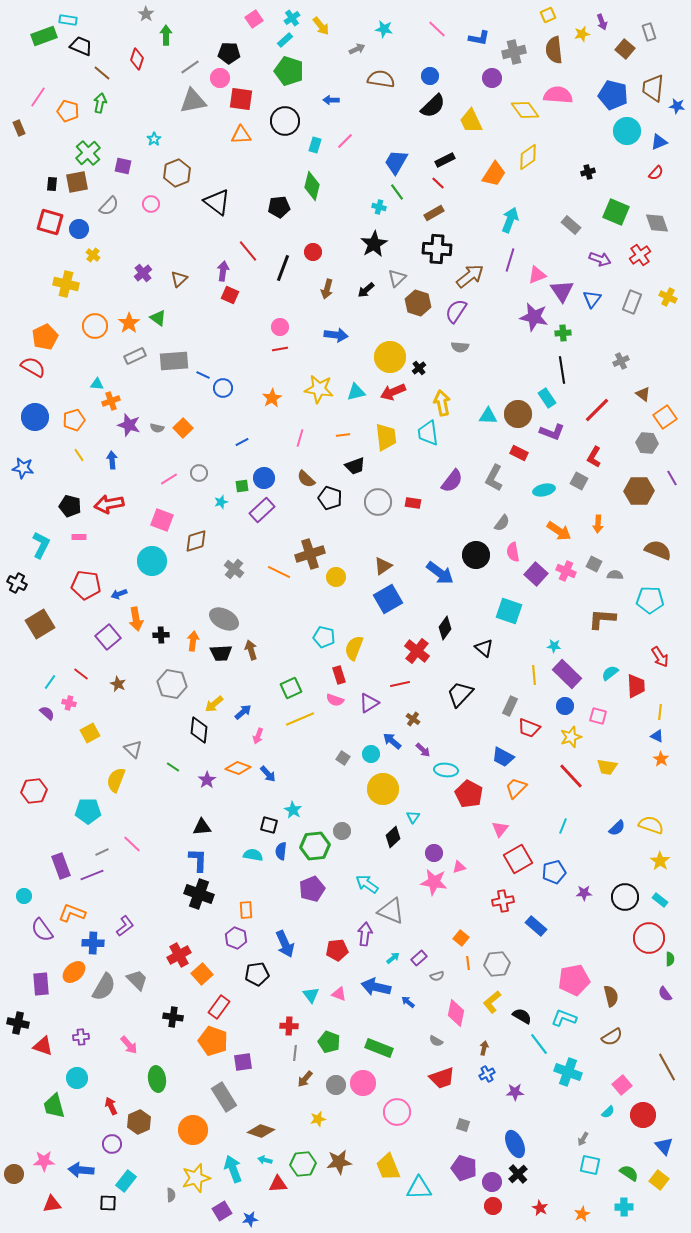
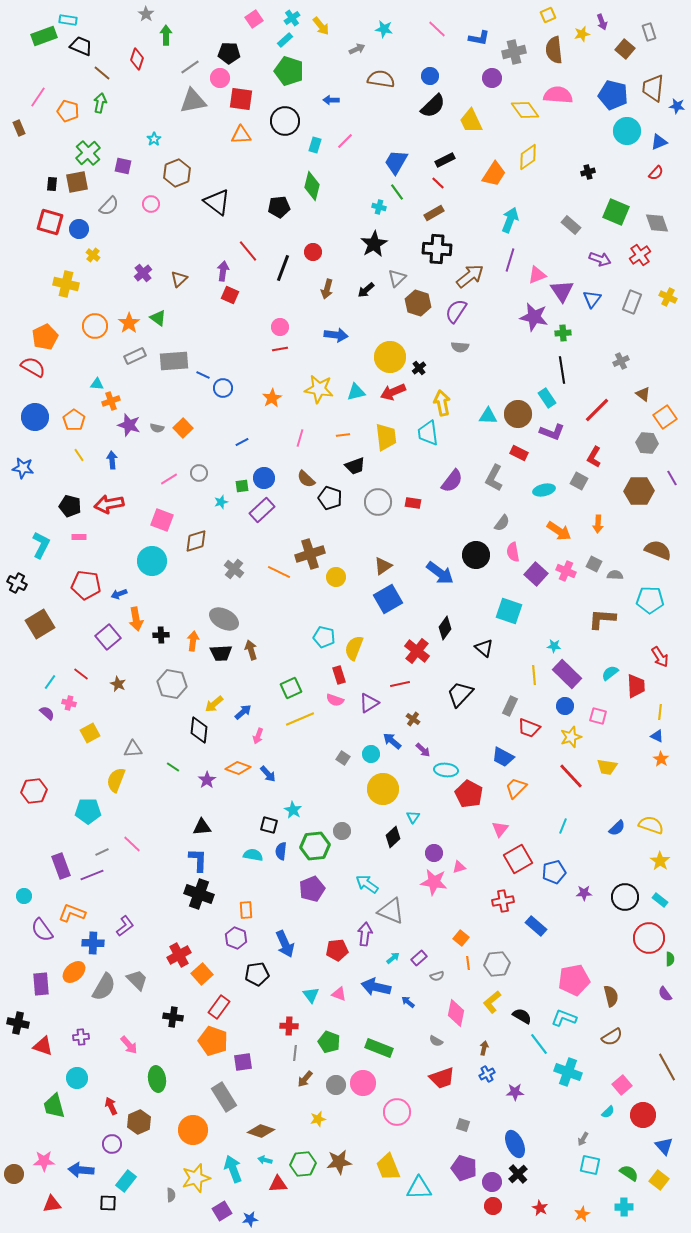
orange pentagon at (74, 420): rotated 20 degrees counterclockwise
gray triangle at (133, 749): rotated 48 degrees counterclockwise
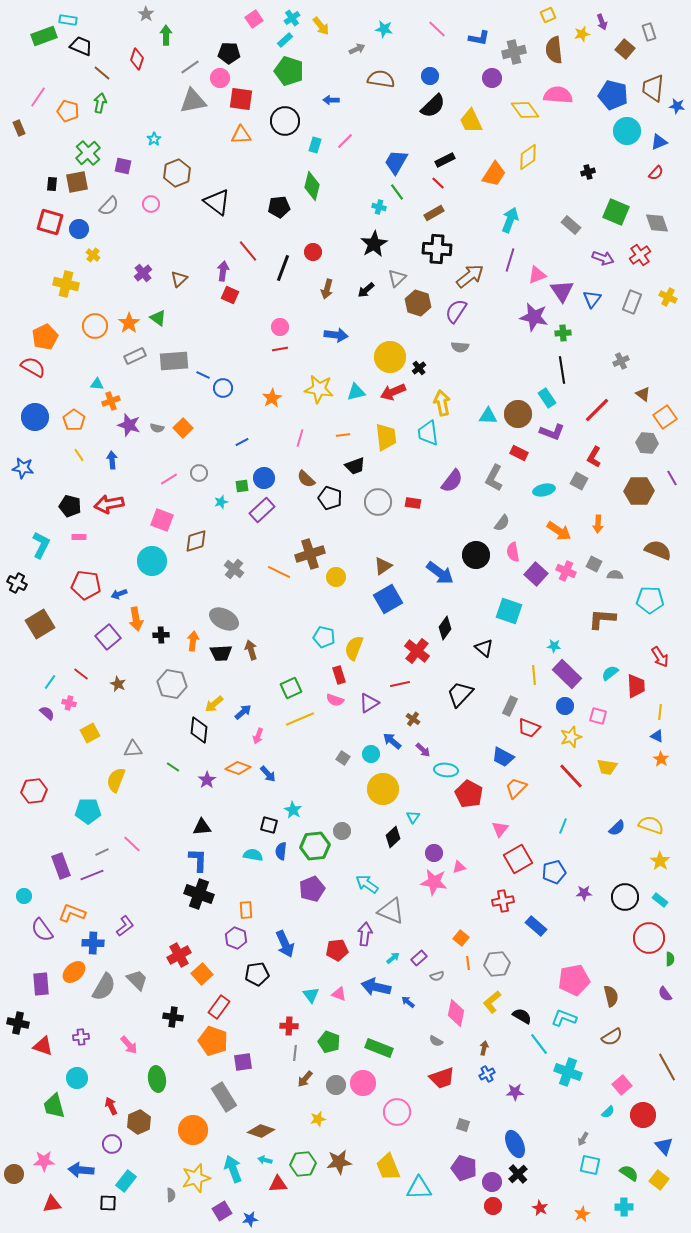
purple arrow at (600, 259): moved 3 px right, 1 px up
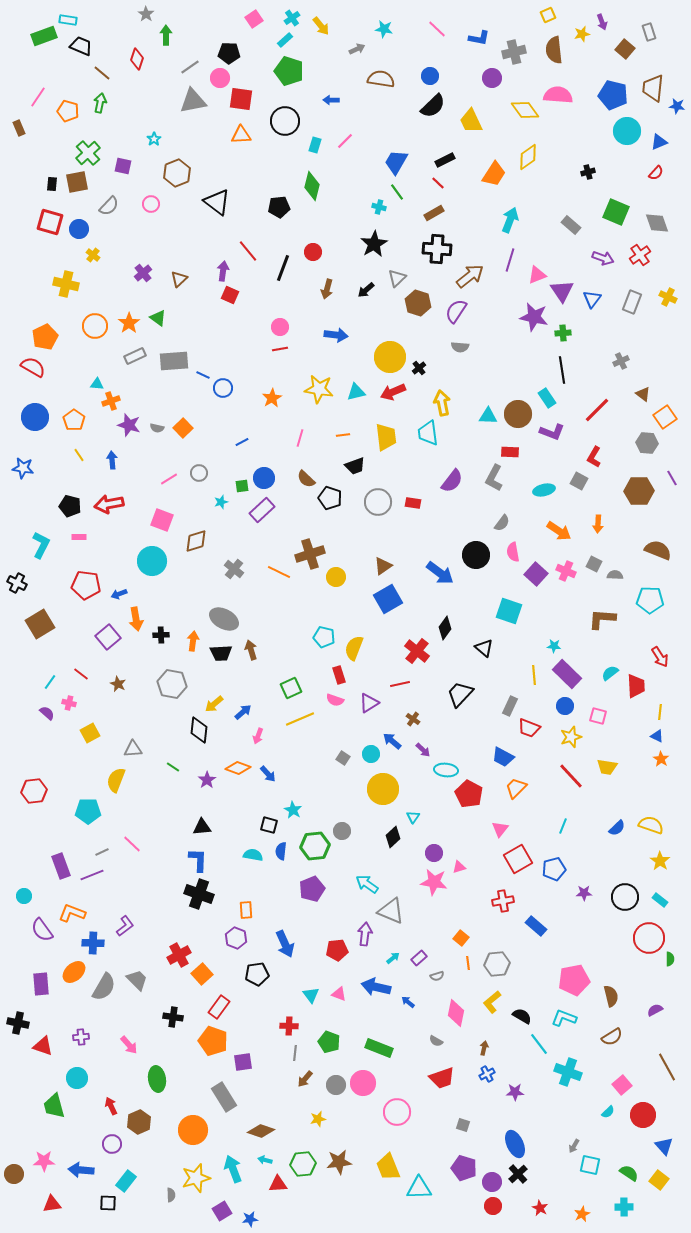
red rectangle at (519, 453): moved 9 px left, 1 px up; rotated 24 degrees counterclockwise
blue pentagon at (554, 872): moved 3 px up
purple semicircle at (665, 994): moved 10 px left, 16 px down; rotated 98 degrees clockwise
gray arrow at (583, 1139): moved 9 px left, 7 px down
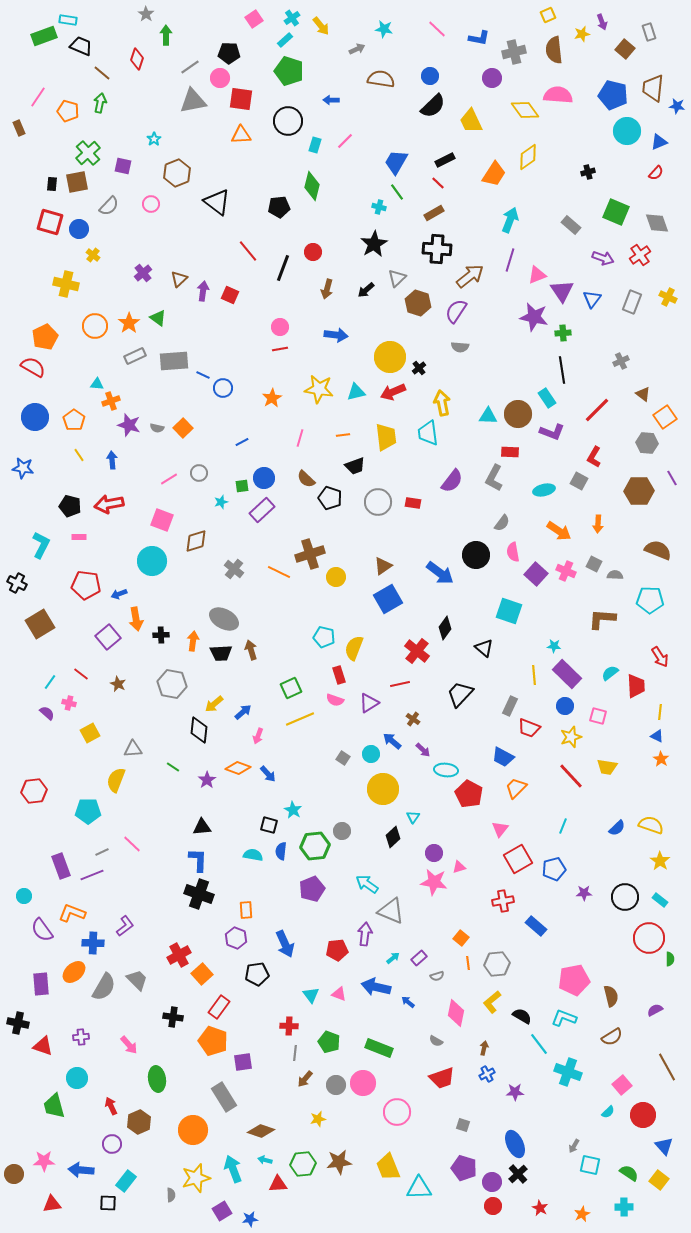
black circle at (285, 121): moved 3 px right
purple arrow at (223, 271): moved 20 px left, 20 px down
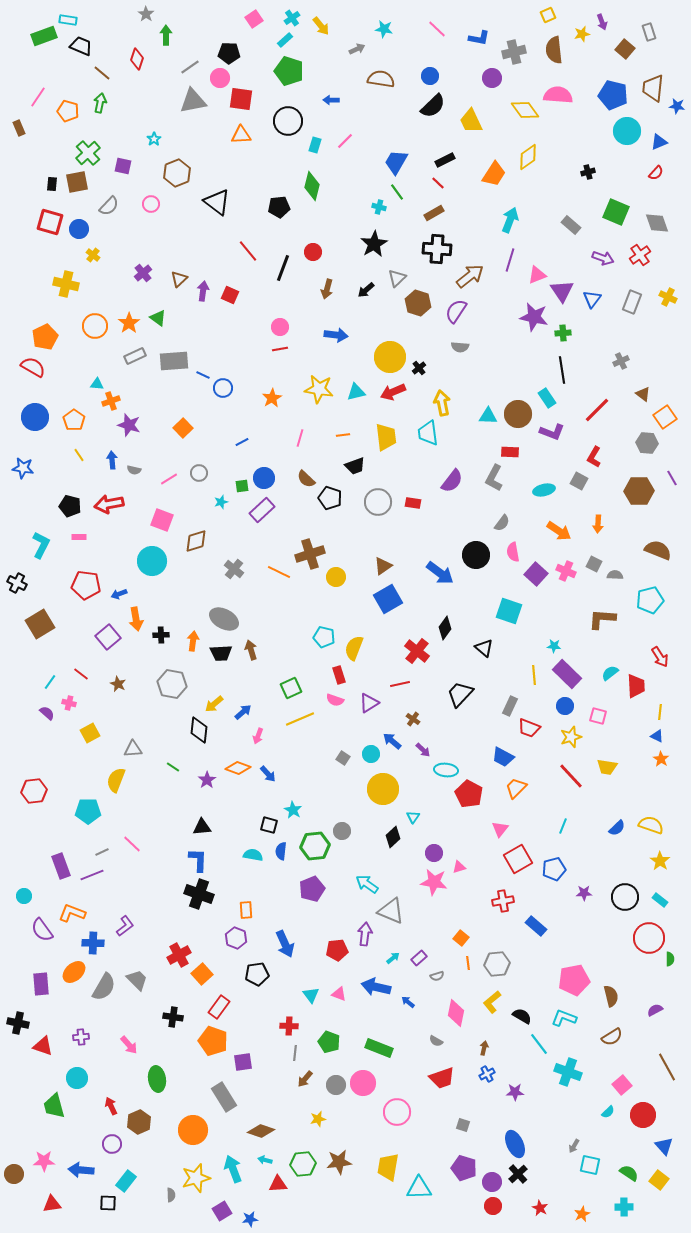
gray semicircle at (157, 428): moved 23 px left, 42 px down
cyan pentagon at (650, 600): rotated 16 degrees counterclockwise
yellow trapezoid at (388, 1167): rotated 32 degrees clockwise
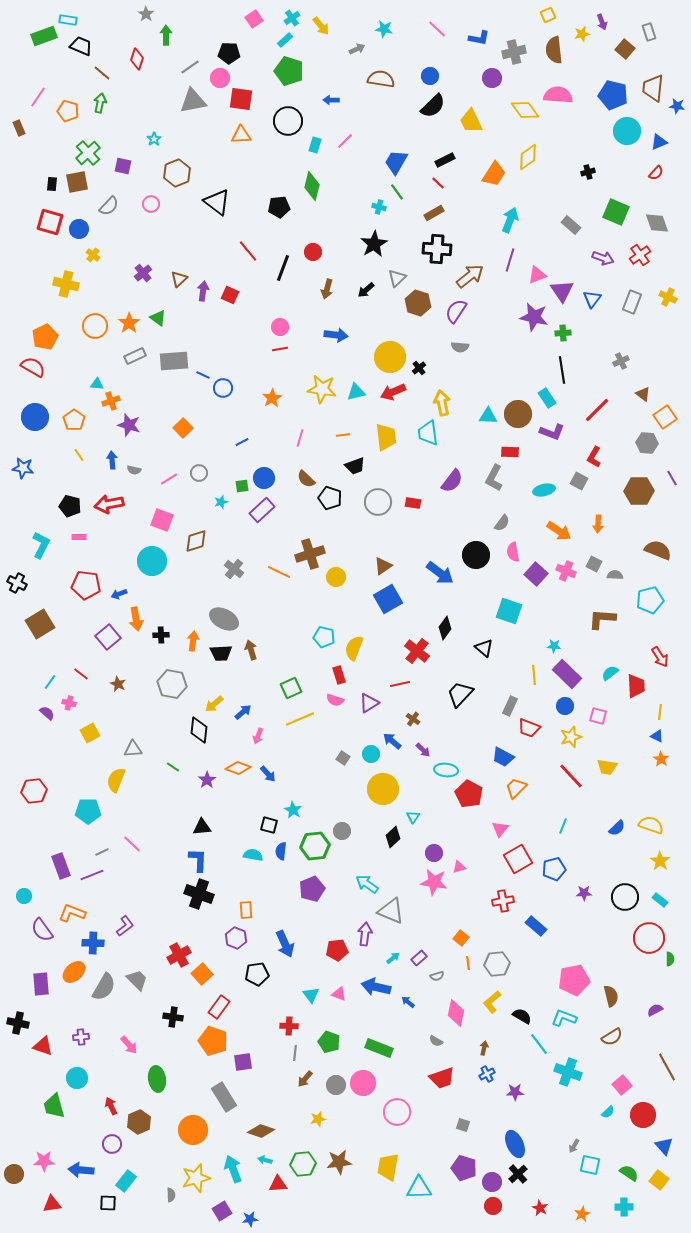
yellow star at (319, 389): moved 3 px right
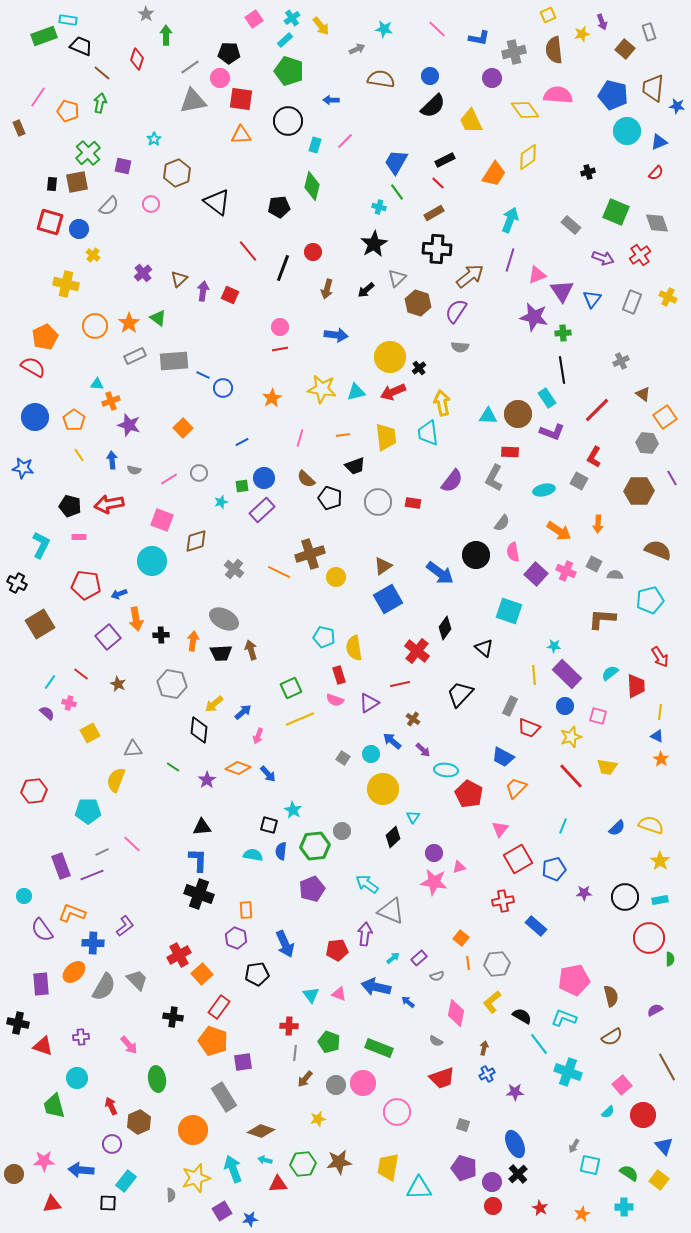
yellow semicircle at (354, 648): rotated 30 degrees counterclockwise
cyan rectangle at (660, 900): rotated 49 degrees counterclockwise
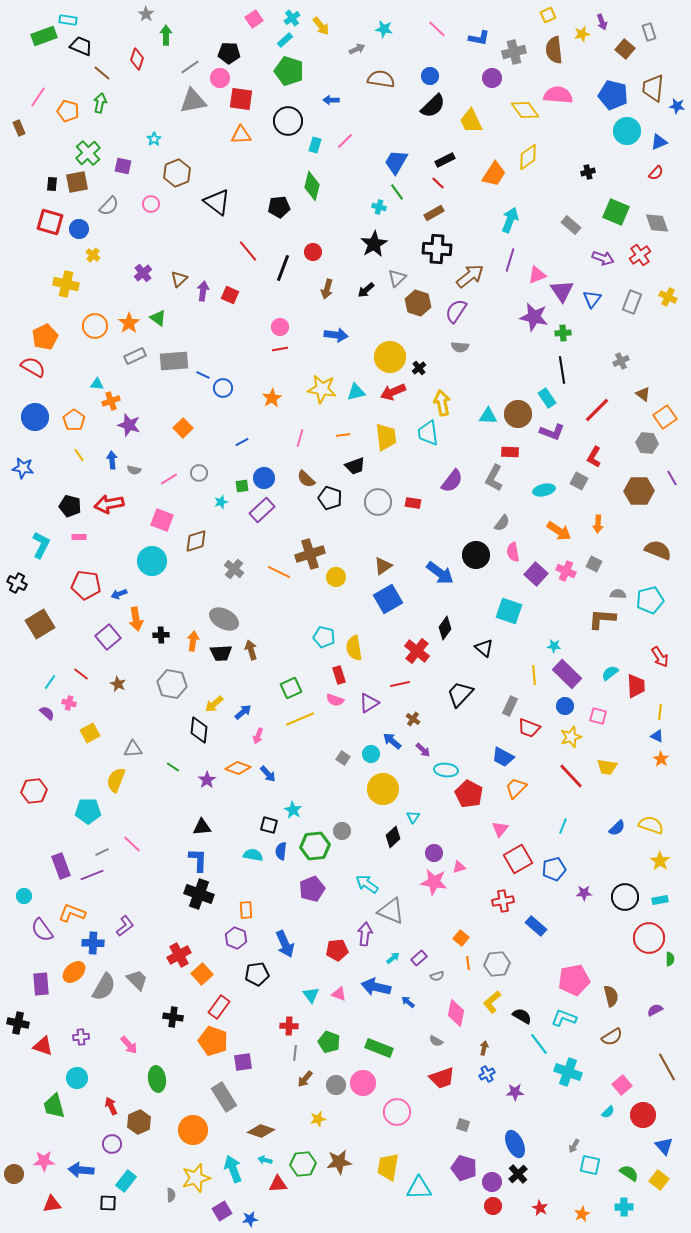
gray semicircle at (615, 575): moved 3 px right, 19 px down
